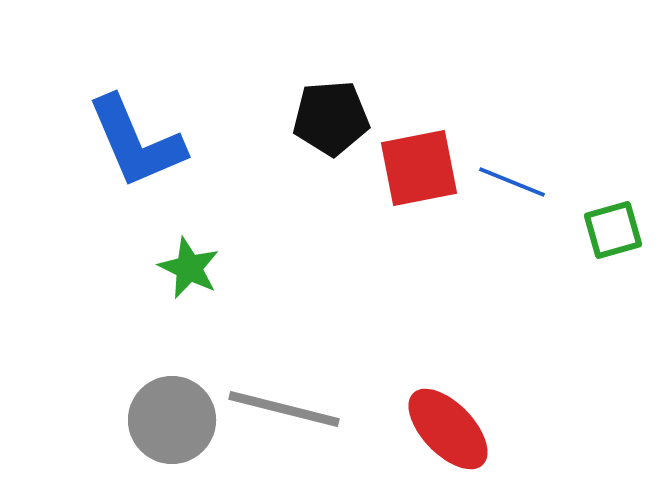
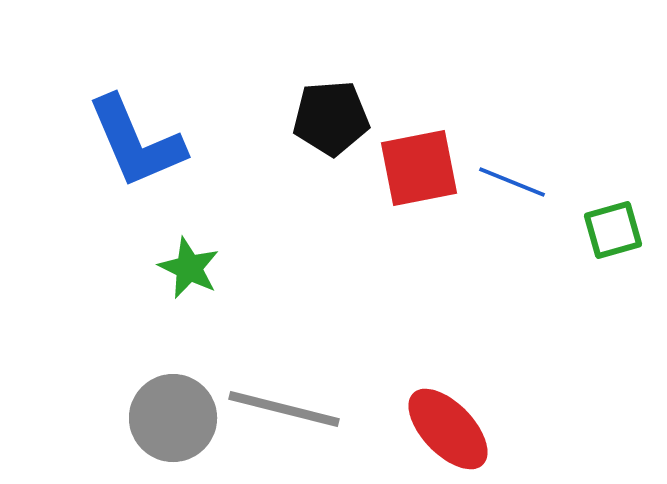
gray circle: moved 1 px right, 2 px up
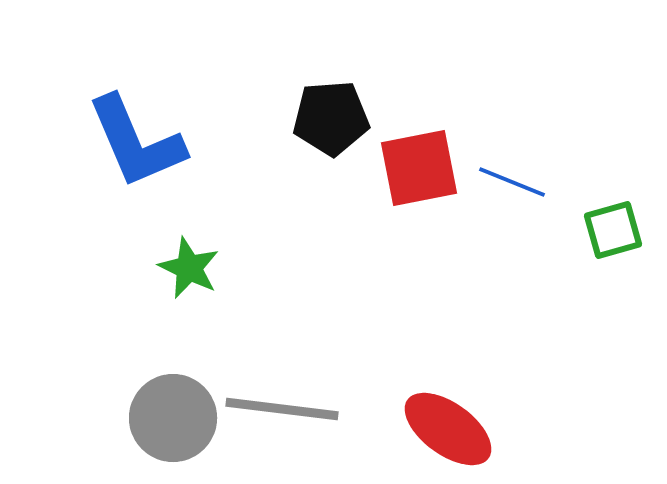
gray line: moved 2 px left; rotated 7 degrees counterclockwise
red ellipse: rotated 10 degrees counterclockwise
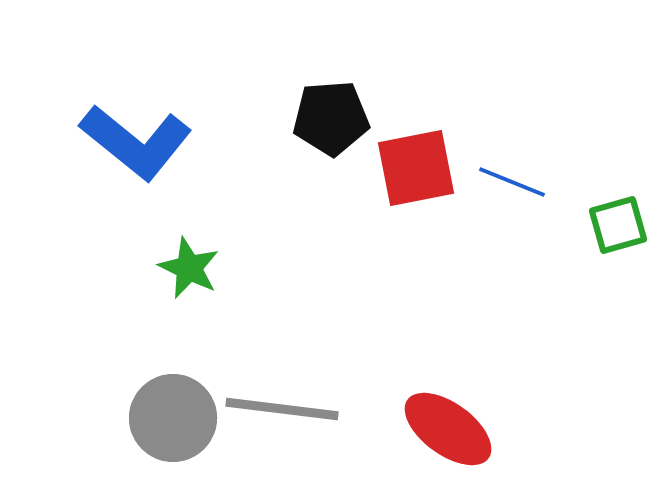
blue L-shape: rotated 28 degrees counterclockwise
red square: moved 3 px left
green square: moved 5 px right, 5 px up
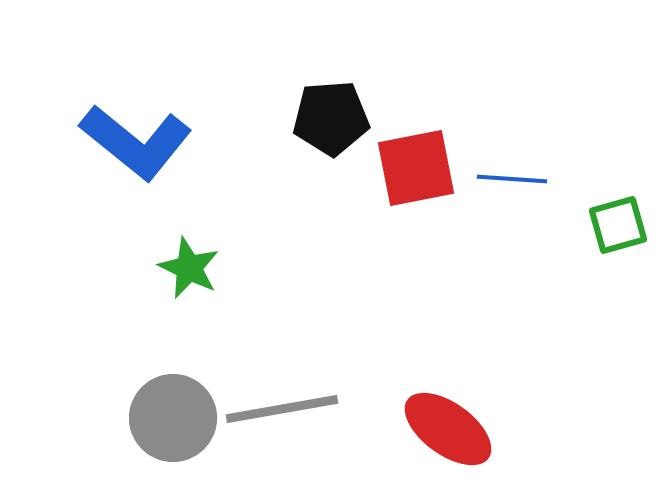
blue line: moved 3 px up; rotated 18 degrees counterclockwise
gray line: rotated 17 degrees counterclockwise
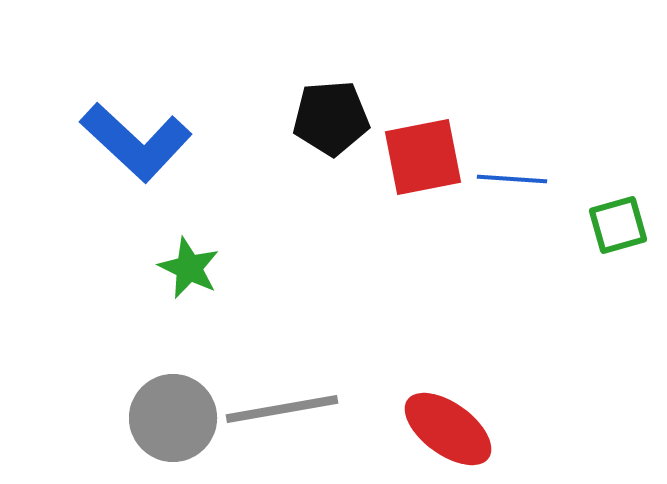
blue L-shape: rotated 4 degrees clockwise
red square: moved 7 px right, 11 px up
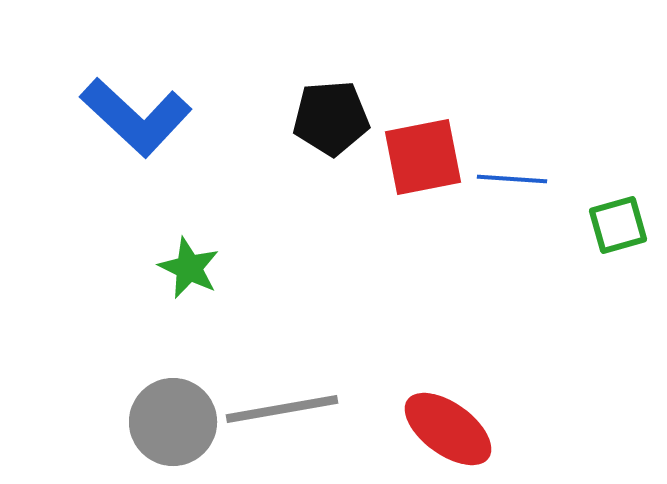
blue L-shape: moved 25 px up
gray circle: moved 4 px down
